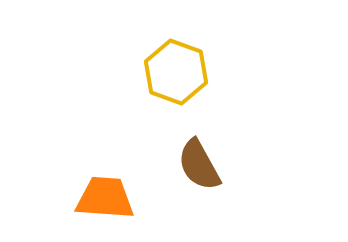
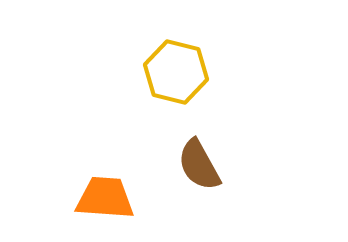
yellow hexagon: rotated 6 degrees counterclockwise
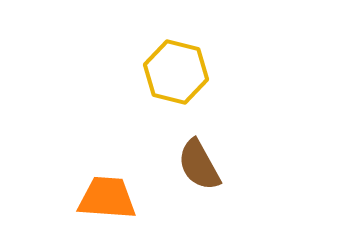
orange trapezoid: moved 2 px right
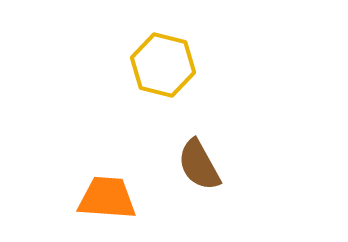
yellow hexagon: moved 13 px left, 7 px up
